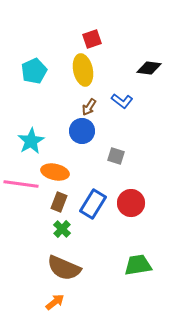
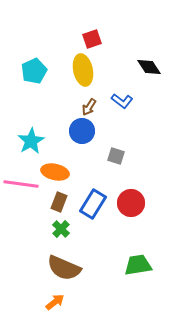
black diamond: moved 1 px up; rotated 50 degrees clockwise
green cross: moved 1 px left
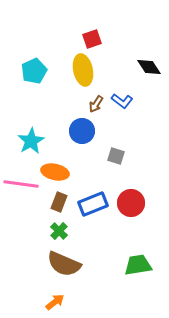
brown arrow: moved 7 px right, 3 px up
blue rectangle: rotated 36 degrees clockwise
green cross: moved 2 px left, 2 px down
brown semicircle: moved 4 px up
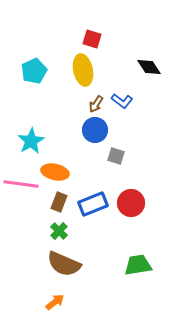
red square: rotated 36 degrees clockwise
blue circle: moved 13 px right, 1 px up
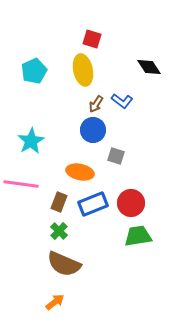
blue circle: moved 2 px left
orange ellipse: moved 25 px right
green trapezoid: moved 29 px up
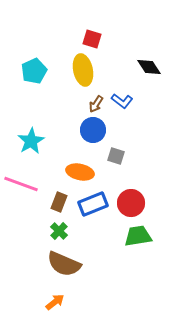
pink line: rotated 12 degrees clockwise
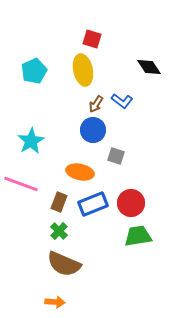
orange arrow: rotated 42 degrees clockwise
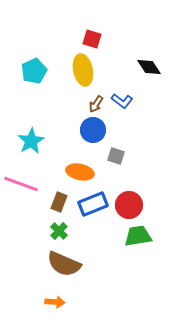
red circle: moved 2 px left, 2 px down
